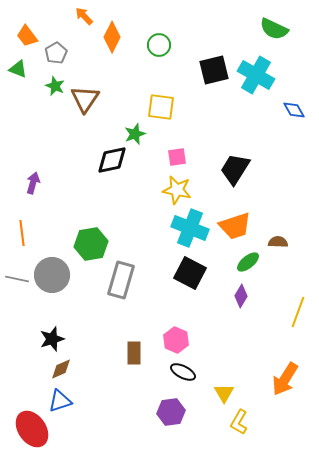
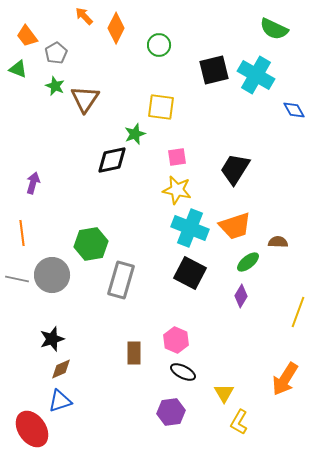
orange diamond at (112, 37): moved 4 px right, 9 px up
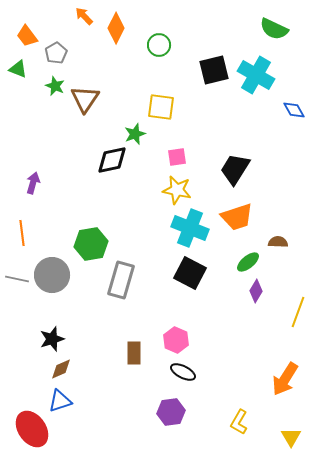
orange trapezoid at (235, 226): moved 2 px right, 9 px up
purple diamond at (241, 296): moved 15 px right, 5 px up
yellow triangle at (224, 393): moved 67 px right, 44 px down
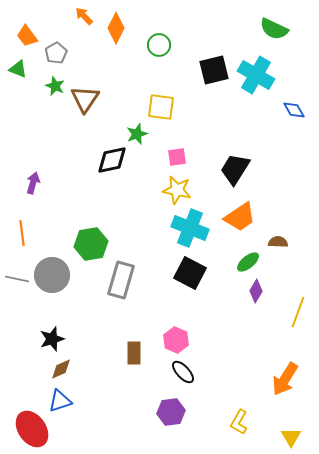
green star at (135, 134): moved 2 px right
orange trapezoid at (237, 217): moved 3 px right; rotated 16 degrees counterclockwise
black ellipse at (183, 372): rotated 20 degrees clockwise
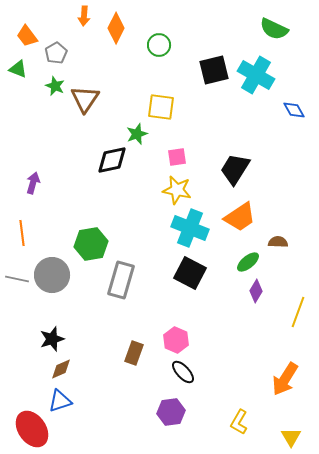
orange arrow at (84, 16): rotated 132 degrees counterclockwise
brown rectangle at (134, 353): rotated 20 degrees clockwise
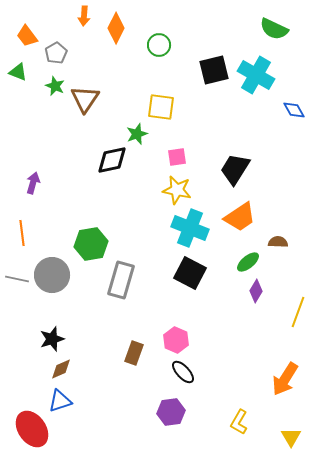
green triangle at (18, 69): moved 3 px down
